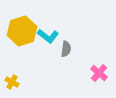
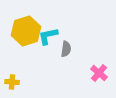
yellow hexagon: moved 4 px right
cyan L-shape: rotated 130 degrees clockwise
yellow cross: rotated 24 degrees counterclockwise
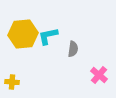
yellow hexagon: moved 3 px left, 3 px down; rotated 12 degrees clockwise
gray semicircle: moved 7 px right
pink cross: moved 2 px down
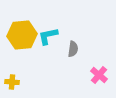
yellow hexagon: moved 1 px left, 1 px down
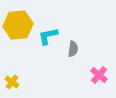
yellow hexagon: moved 4 px left, 10 px up
yellow cross: rotated 32 degrees clockwise
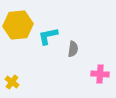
pink cross: moved 1 px right, 1 px up; rotated 36 degrees counterclockwise
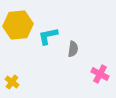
pink cross: rotated 24 degrees clockwise
